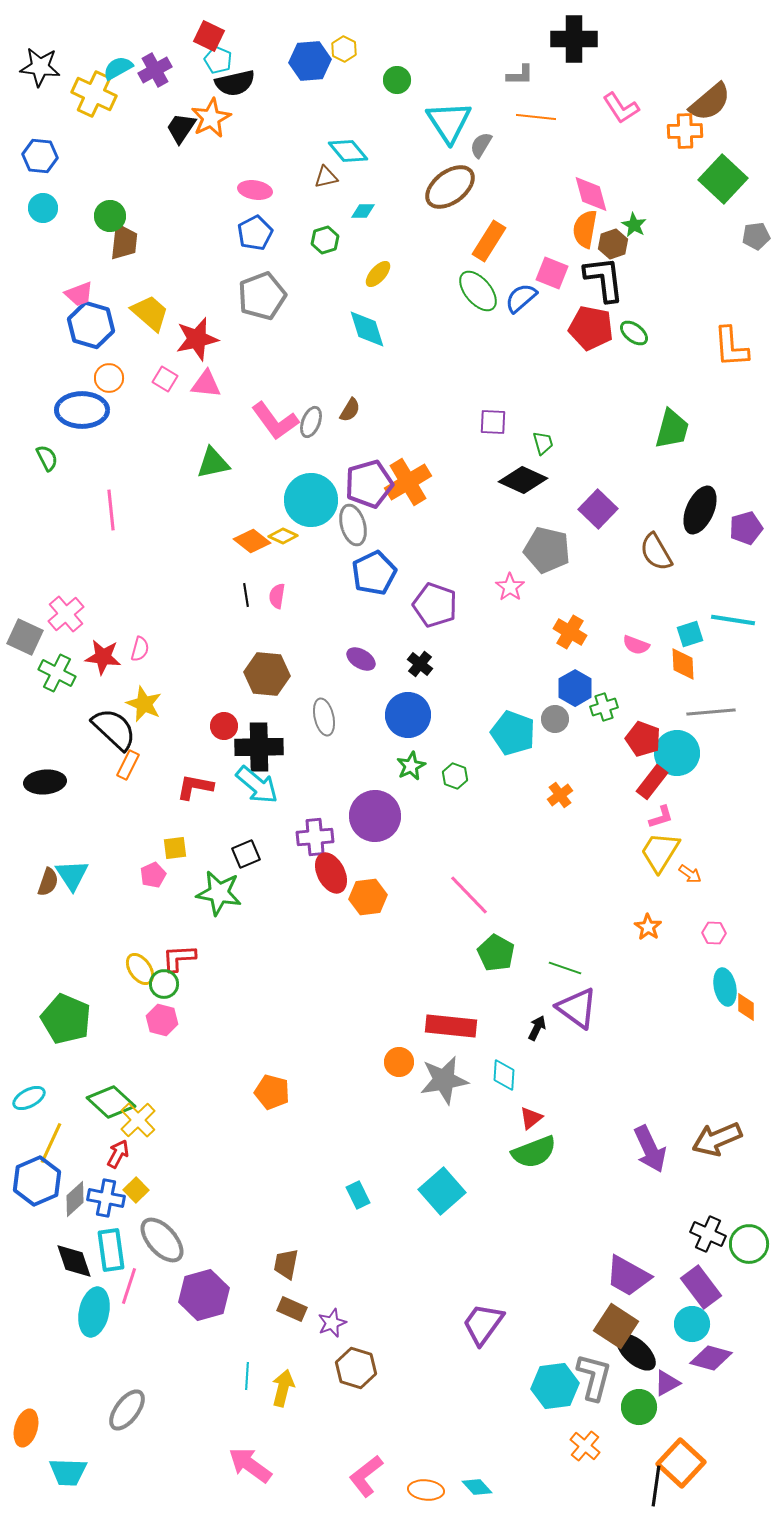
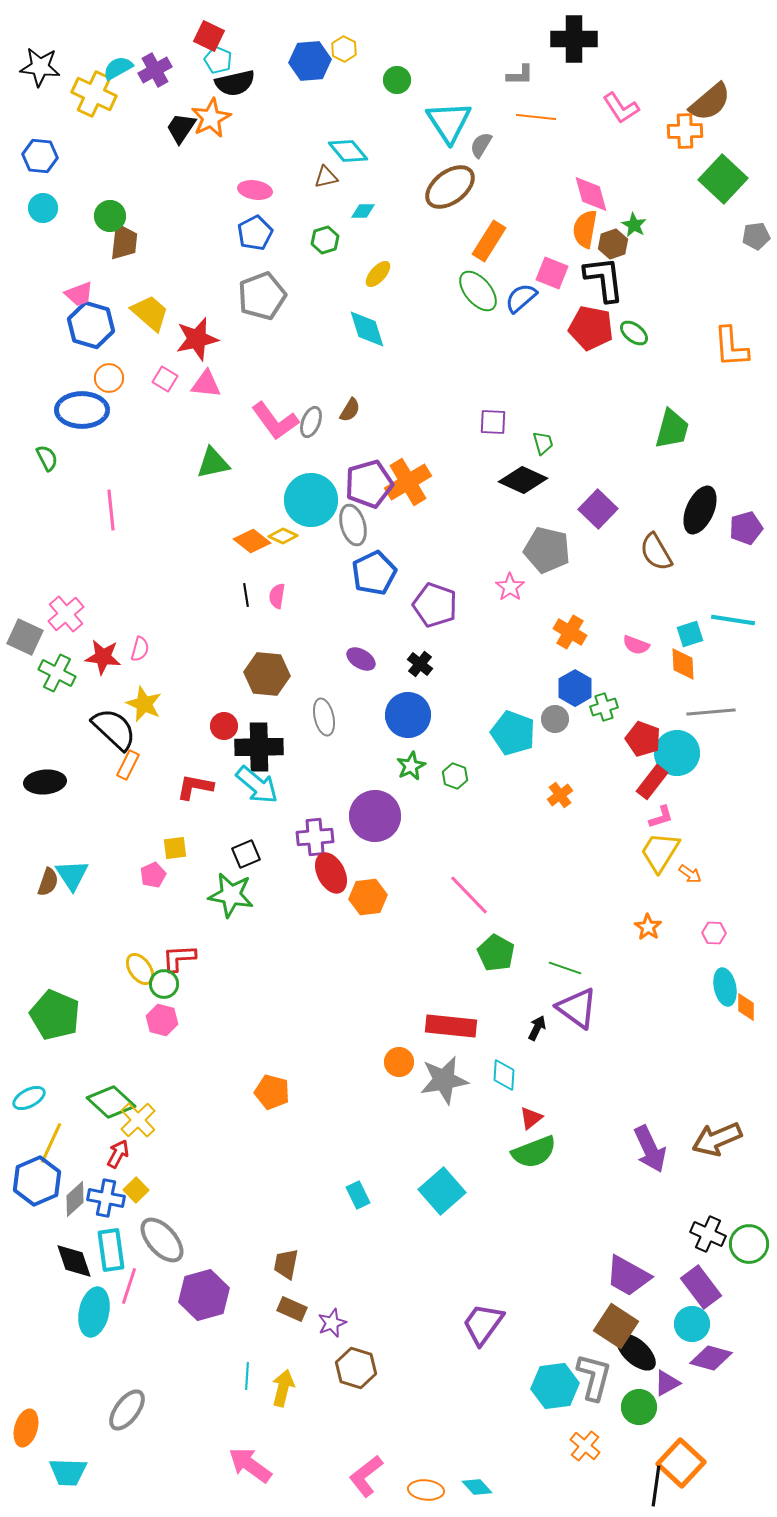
green star at (219, 893): moved 12 px right, 2 px down
green pentagon at (66, 1019): moved 11 px left, 4 px up
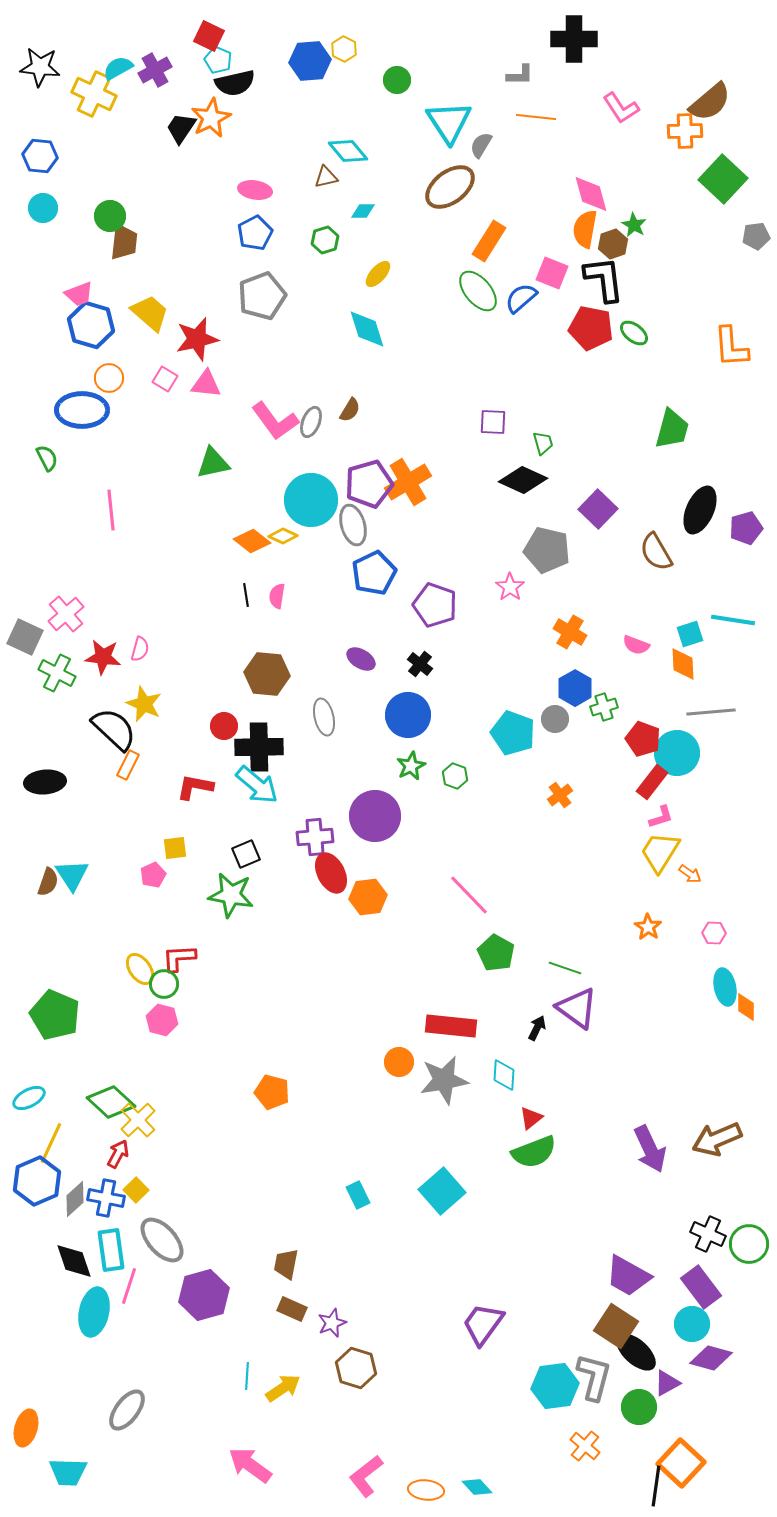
yellow arrow at (283, 1388): rotated 42 degrees clockwise
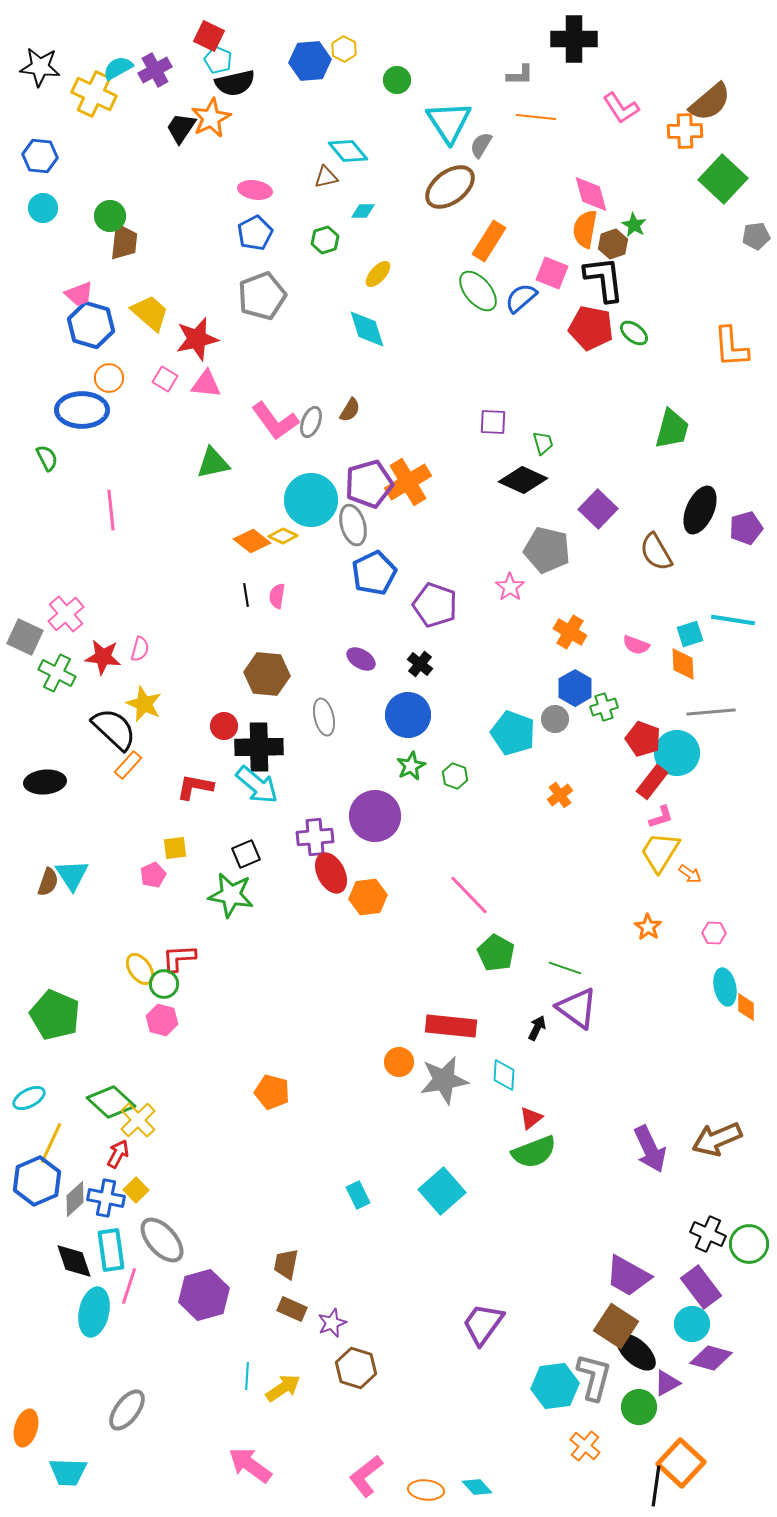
orange rectangle at (128, 765): rotated 16 degrees clockwise
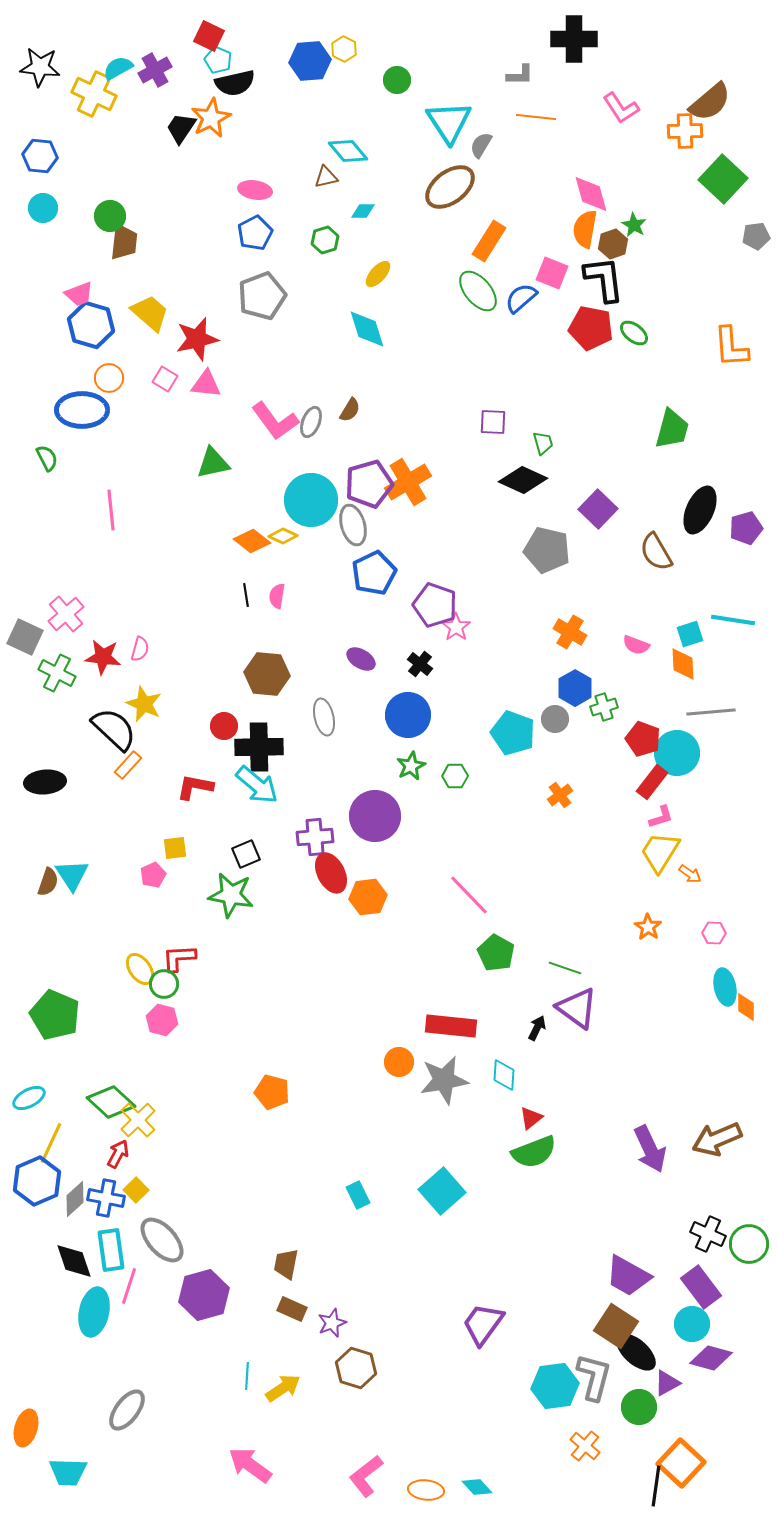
pink star at (510, 587): moved 54 px left, 40 px down
green hexagon at (455, 776): rotated 20 degrees counterclockwise
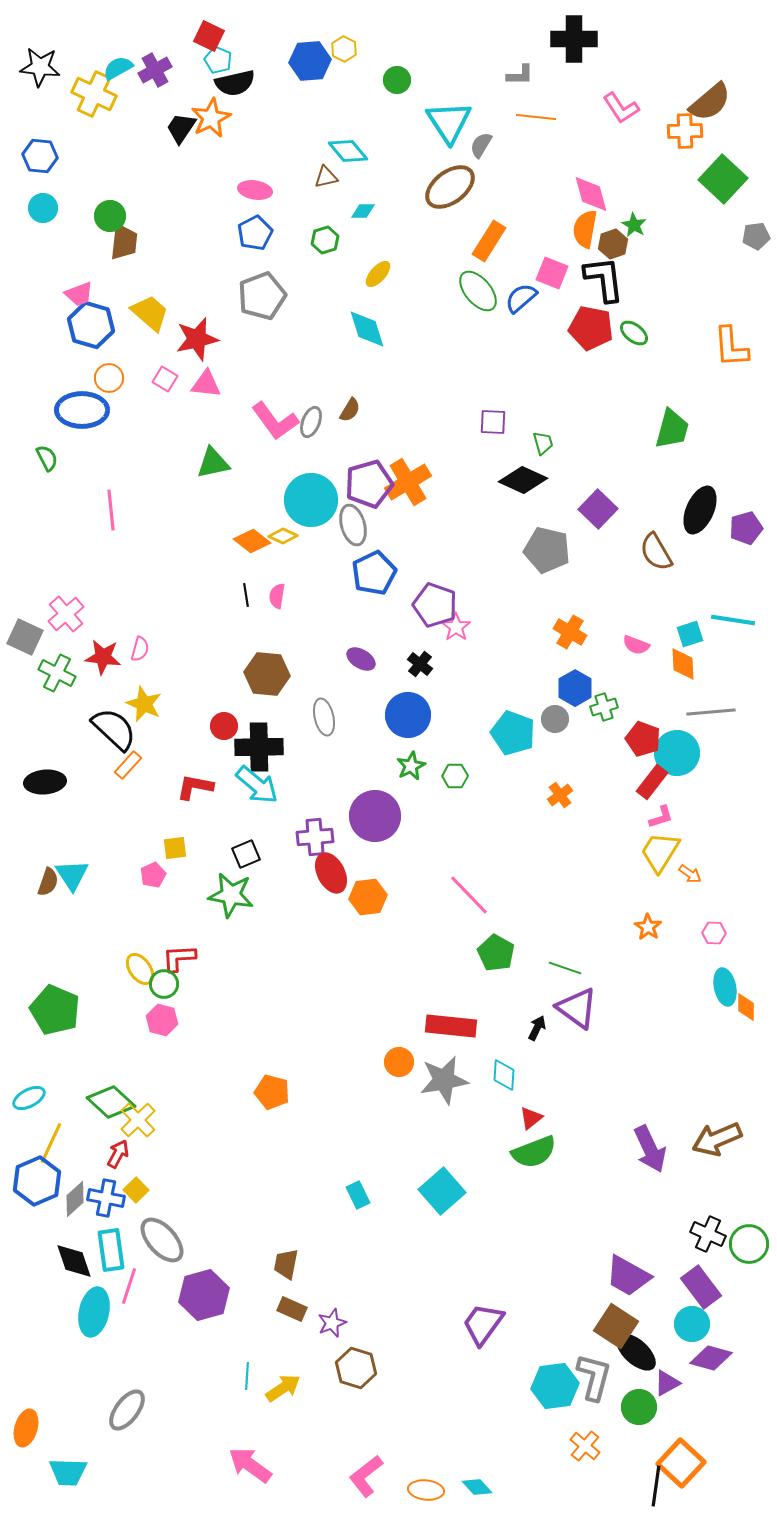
green pentagon at (55, 1015): moved 5 px up
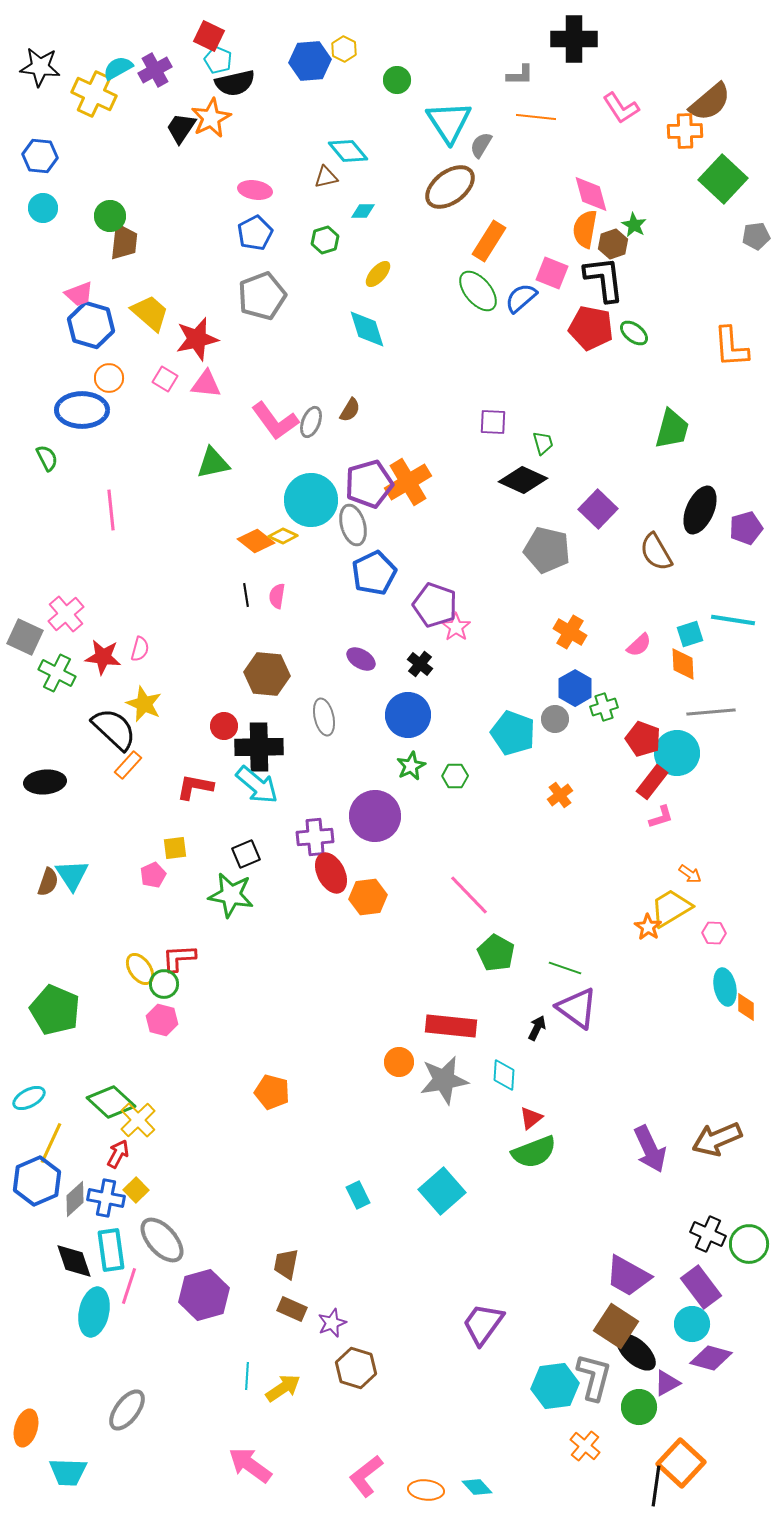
orange diamond at (252, 541): moved 4 px right
pink semicircle at (636, 645): moved 3 px right; rotated 64 degrees counterclockwise
yellow trapezoid at (660, 852): moved 11 px right, 56 px down; rotated 27 degrees clockwise
